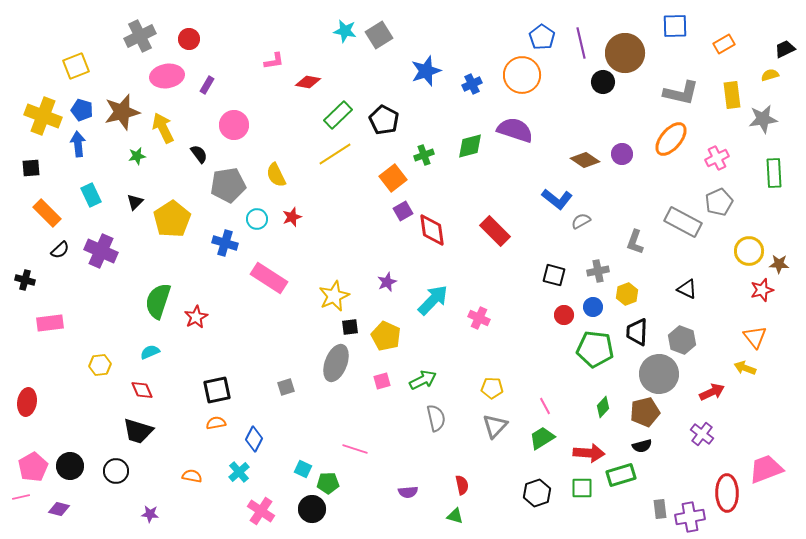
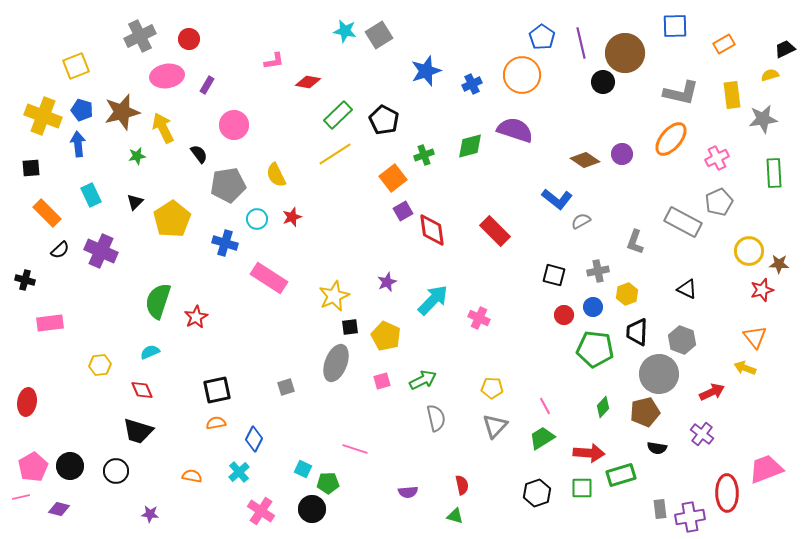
black semicircle at (642, 446): moved 15 px right, 2 px down; rotated 24 degrees clockwise
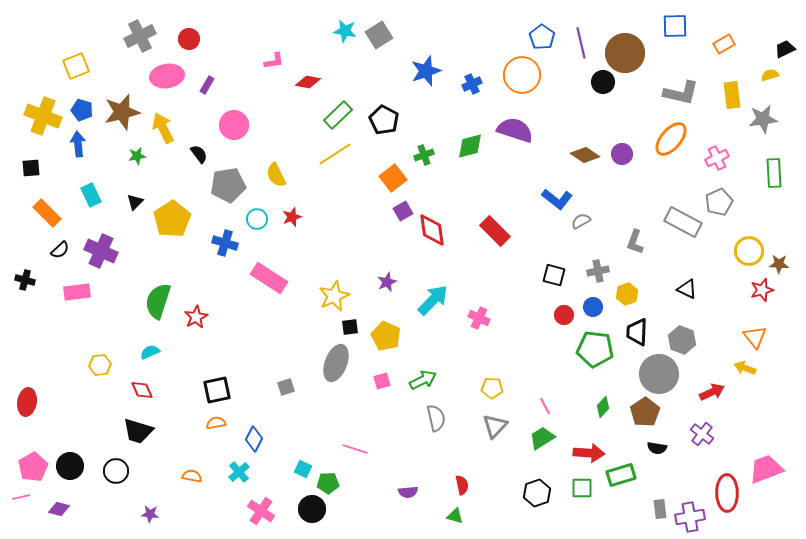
brown diamond at (585, 160): moved 5 px up
pink rectangle at (50, 323): moved 27 px right, 31 px up
brown pentagon at (645, 412): rotated 20 degrees counterclockwise
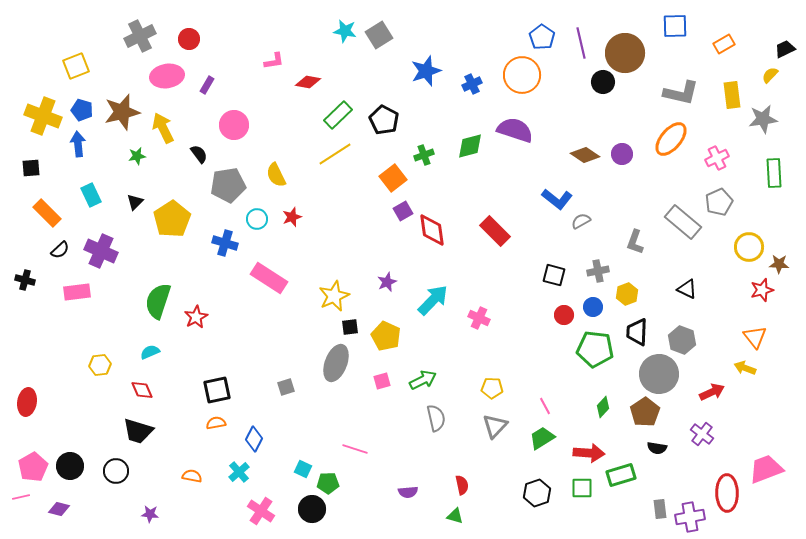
yellow semicircle at (770, 75): rotated 30 degrees counterclockwise
gray rectangle at (683, 222): rotated 12 degrees clockwise
yellow circle at (749, 251): moved 4 px up
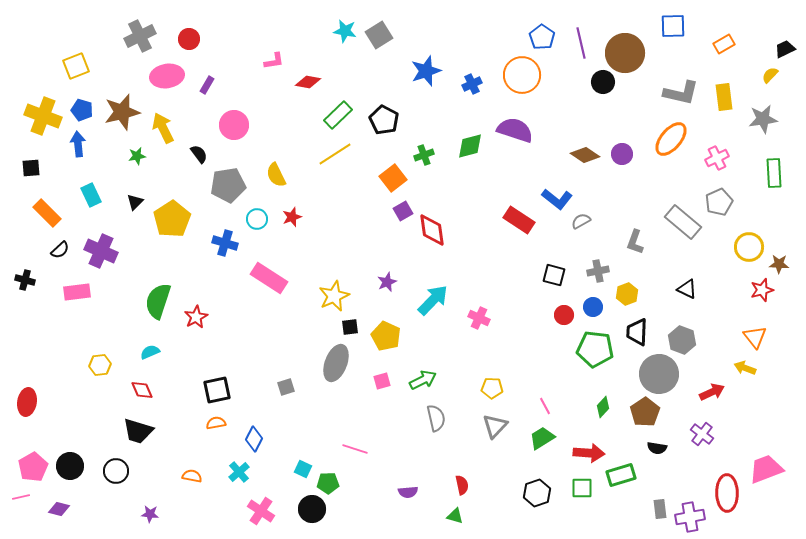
blue square at (675, 26): moved 2 px left
yellow rectangle at (732, 95): moved 8 px left, 2 px down
red rectangle at (495, 231): moved 24 px right, 11 px up; rotated 12 degrees counterclockwise
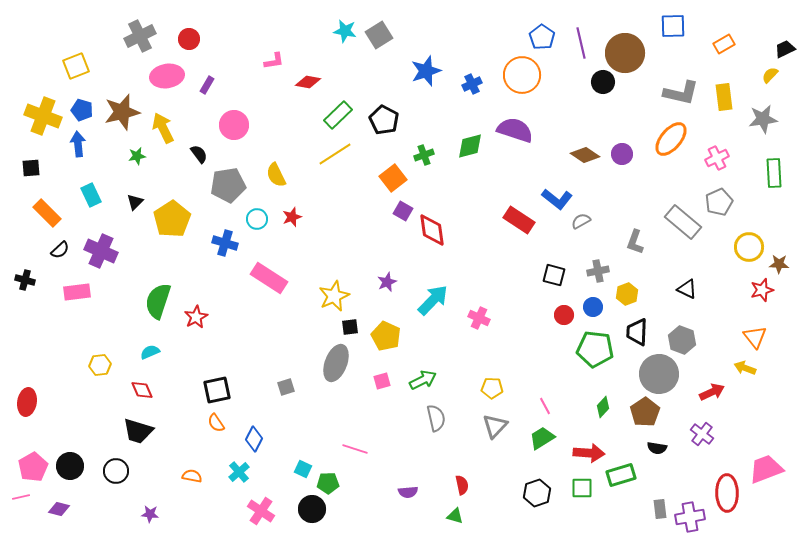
purple square at (403, 211): rotated 30 degrees counterclockwise
orange semicircle at (216, 423): rotated 114 degrees counterclockwise
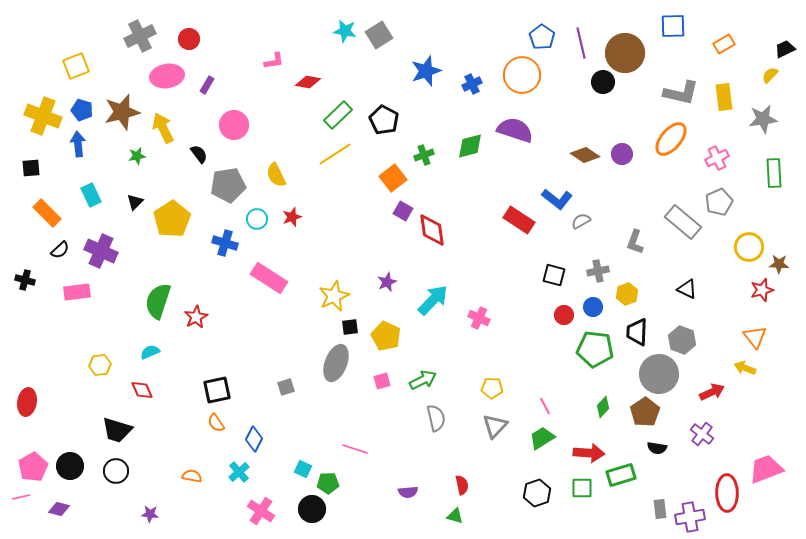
black trapezoid at (138, 431): moved 21 px left, 1 px up
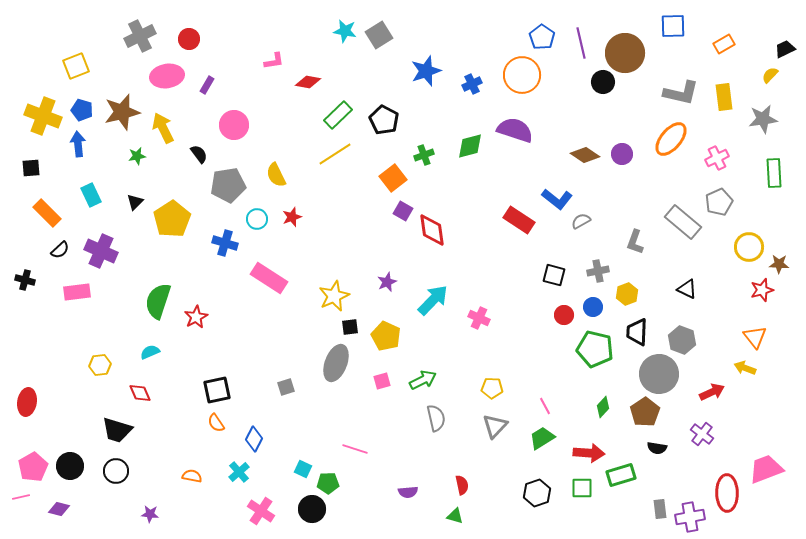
green pentagon at (595, 349): rotated 6 degrees clockwise
red diamond at (142, 390): moved 2 px left, 3 px down
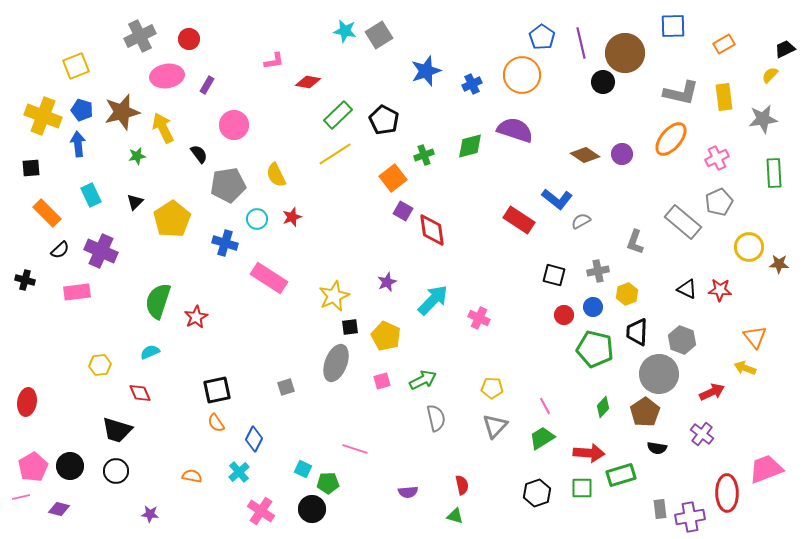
red star at (762, 290): moved 42 px left; rotated 20 degrees clockwise
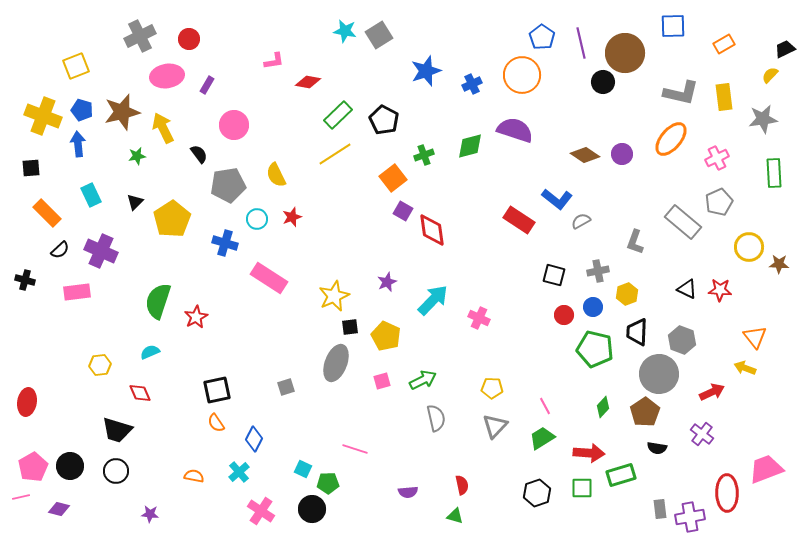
orange semicircle at (192, 476): moved 2 px right
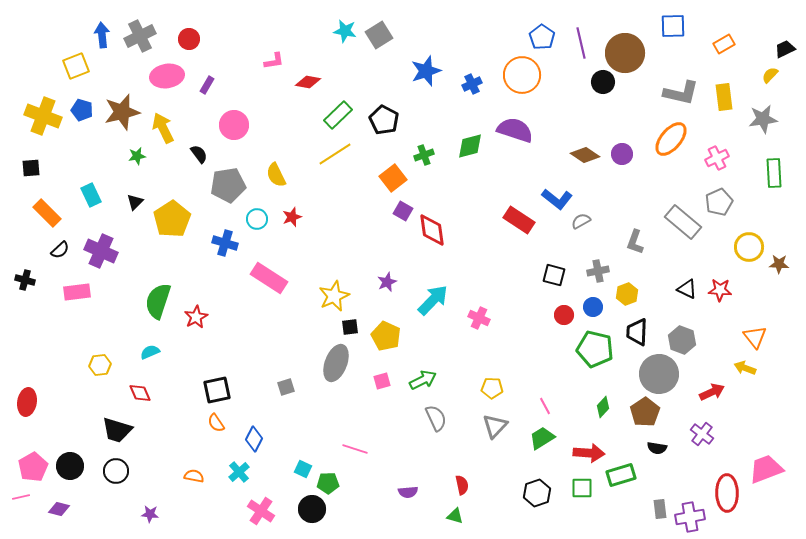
blue arrow at (78, 144): moved 24 px right, 109 px up
gray semicircle at (436, 418): rotated 12 degrees counterclockwise
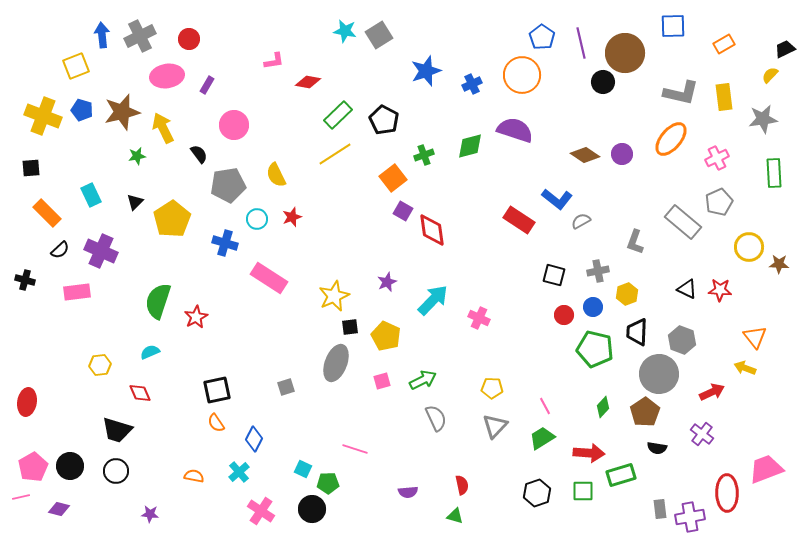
green square at (582, 488): moved 1 px right, 3 px down
